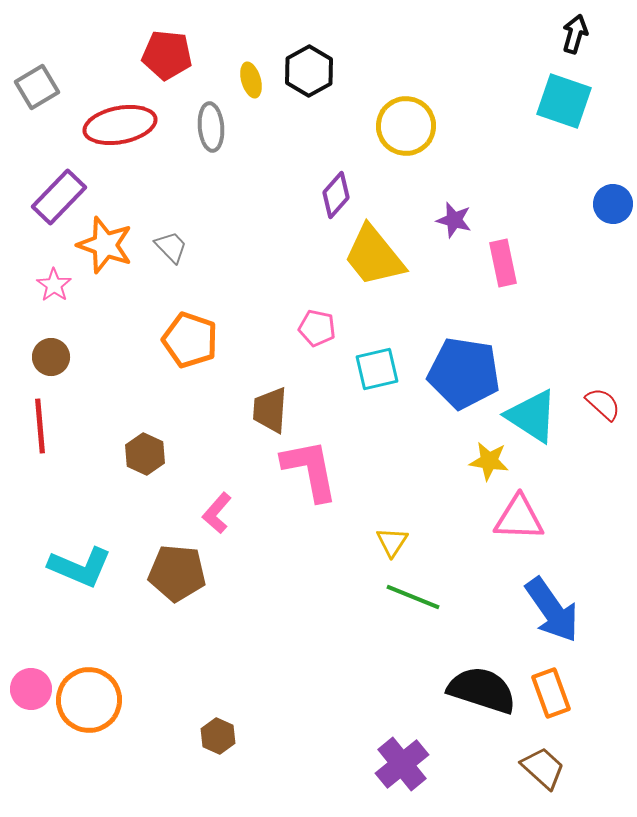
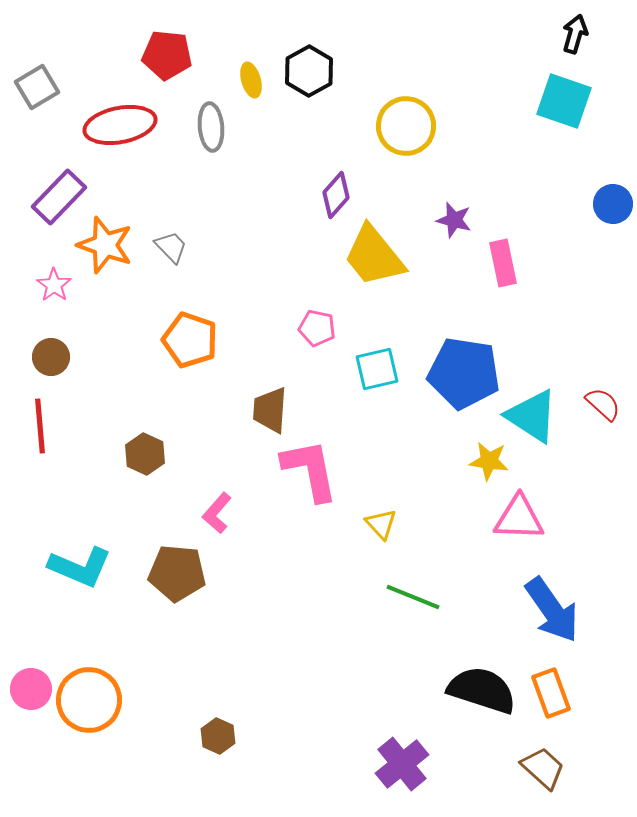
yellow triangle at (392, 542): moved 11 px left, 18 px up; rotated 16 degrees counterclockwise
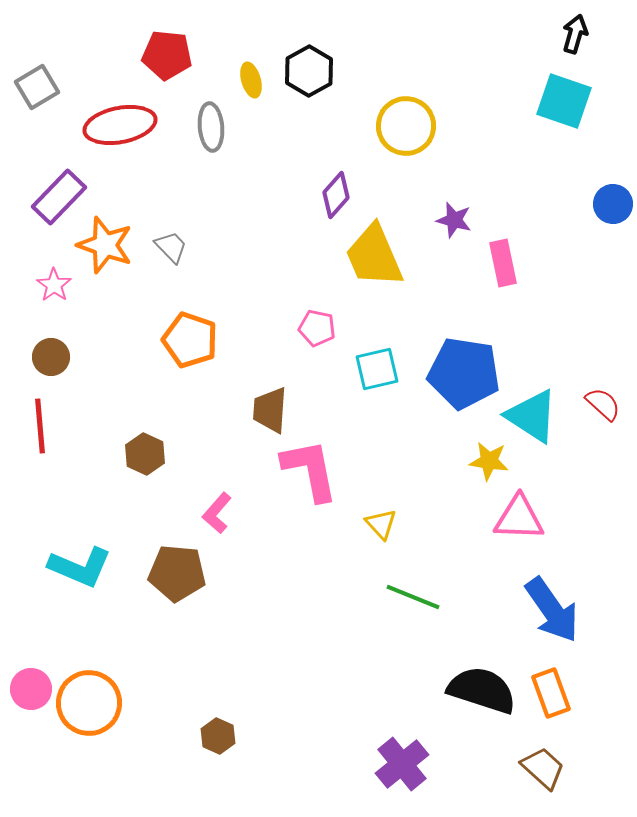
yellow trapezoid at (374, 256): rotated 16 degrees clockwise
orange circle at (89, 700): moved 3 px down
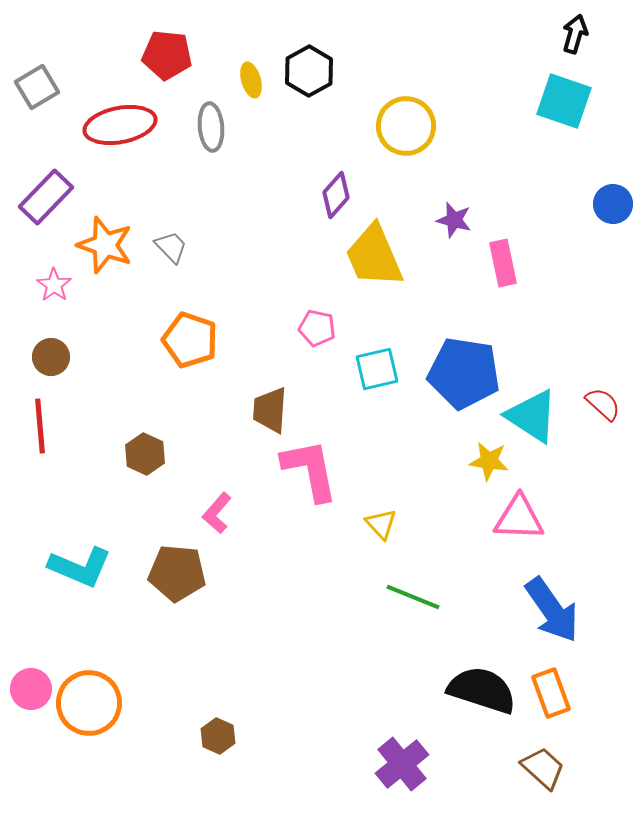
purple rectangle at (59, 197): moved 13 px left
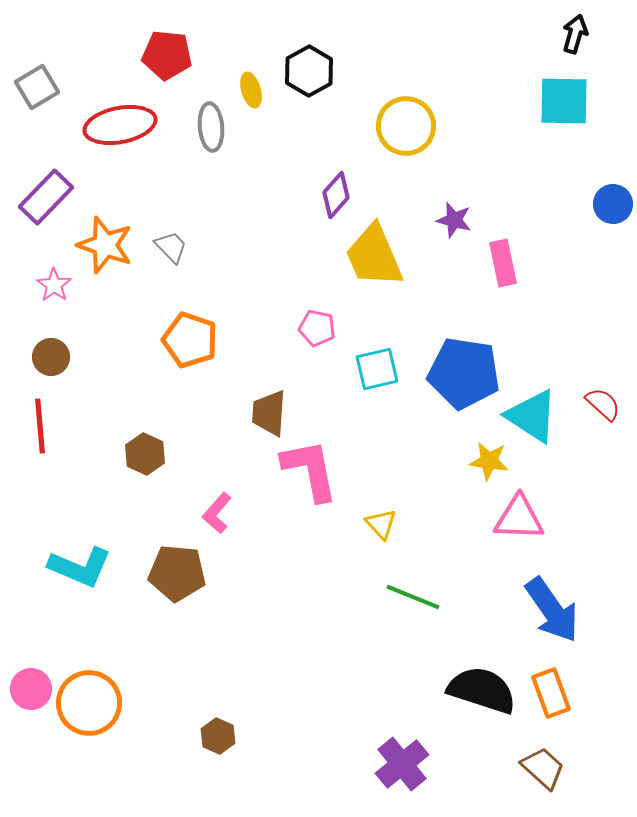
yellow ellipse at (251, 80): moved 10 px down
cyan square at (564, 101): rotated 18 degrees counterclockwise
brown trapezoid at (270, 410): moved 1 px left, 3 px down
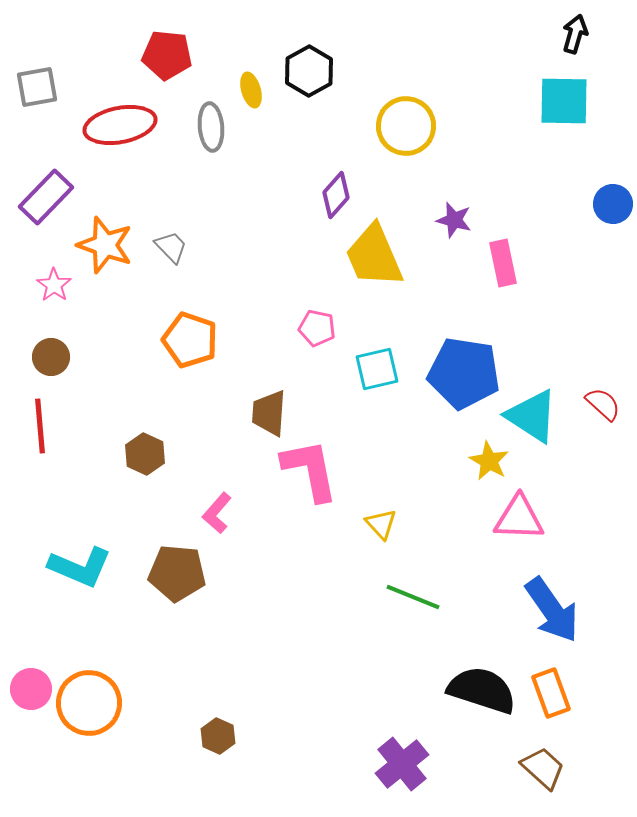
gray square at (37, 87): rotated 21 degrees clockwise
yellow star at (489, 461): rotated 21 degrees clockwise
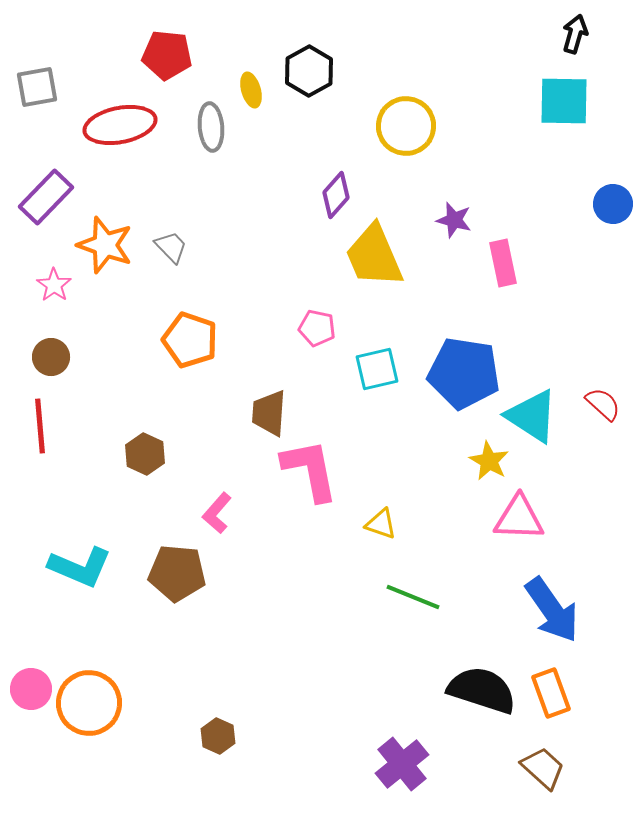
yellow triangle at (381, 524): rotated 28 degrees counterclockwise
